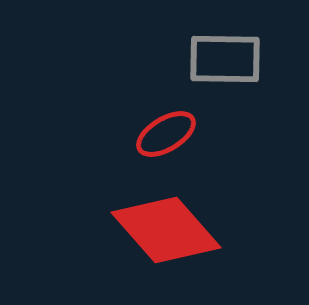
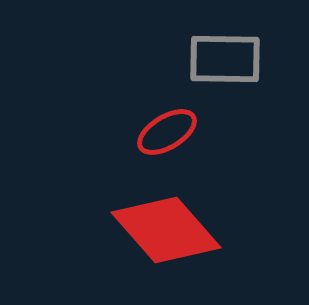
red ellipse: moved 1 px right, 2 px up
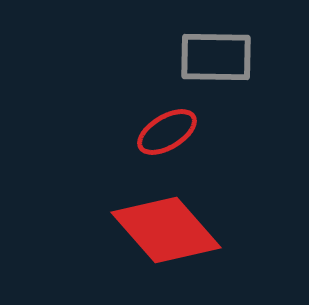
gray rectangle: moved 9 px left, 2 px up
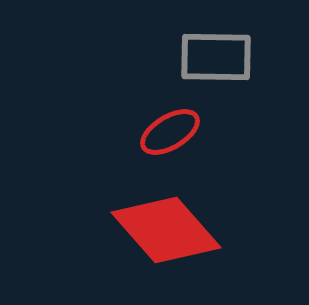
red ellipse: moved 3 px right
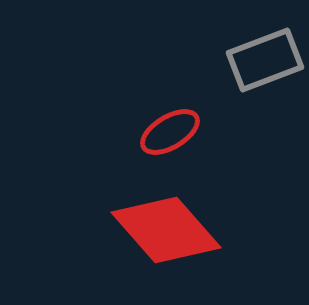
gray rectangle: moved 49 px right, 3 px down; rotated 22 degrees counterclockwise
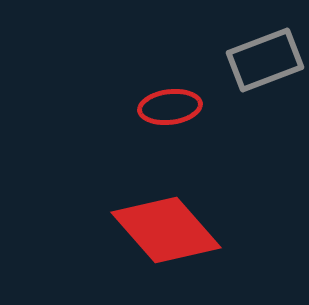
red ellipse: moved 25 px up; rotated 24 degrees clockwise
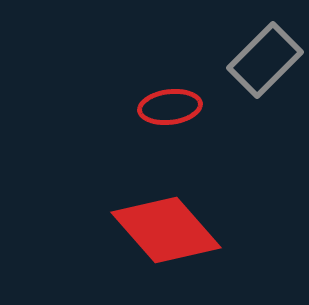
gray rectangle: rotated 24 degrees counterclockwise
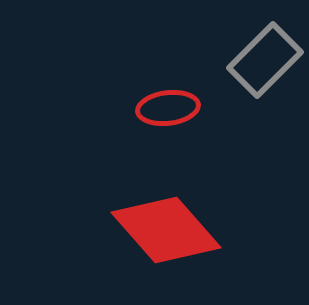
red ellipse: moved 2 px left, 1 px down
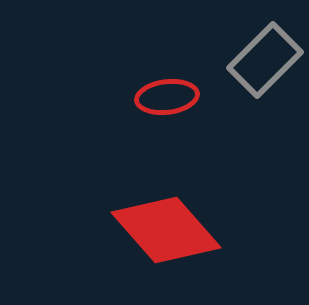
red ellipse: moved 1 px left, 11 px up
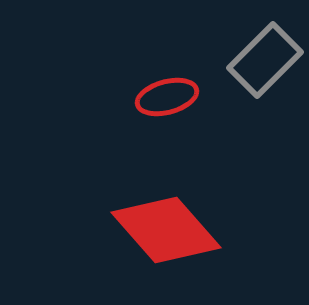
red ellipse: rotated 8 degrees counterclockwise
